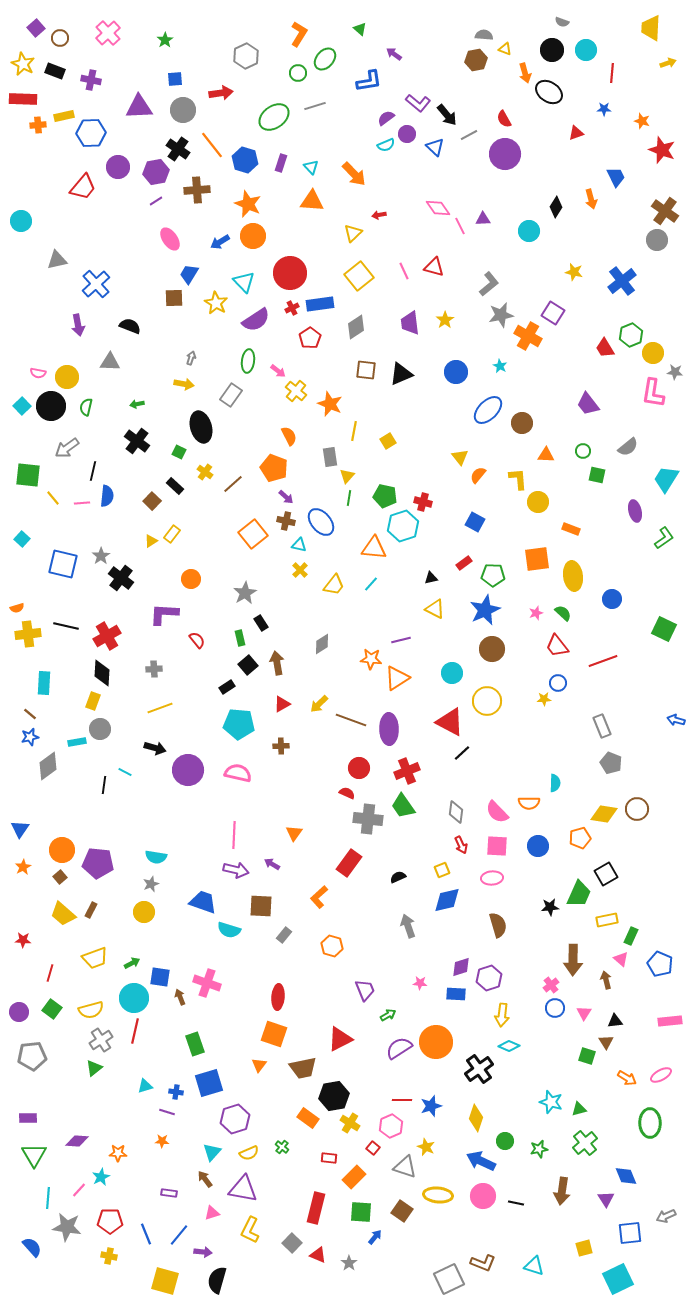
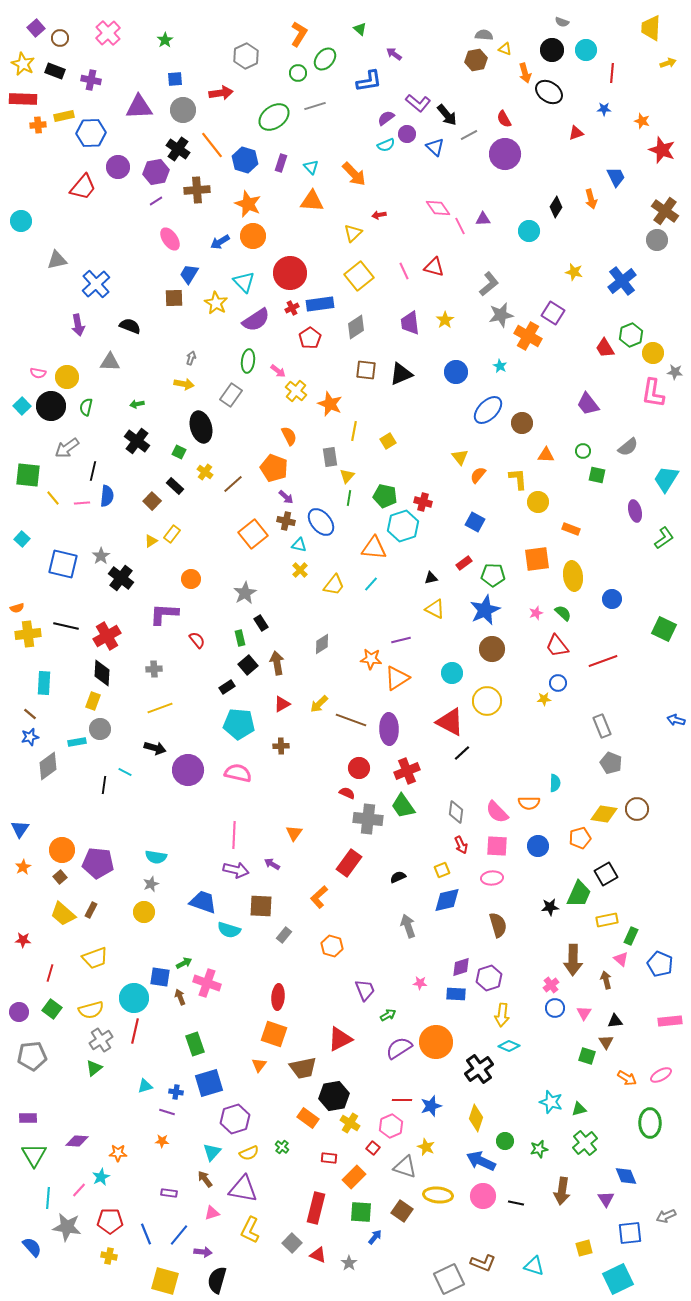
green arrow at (132, 963): moved 52 px right
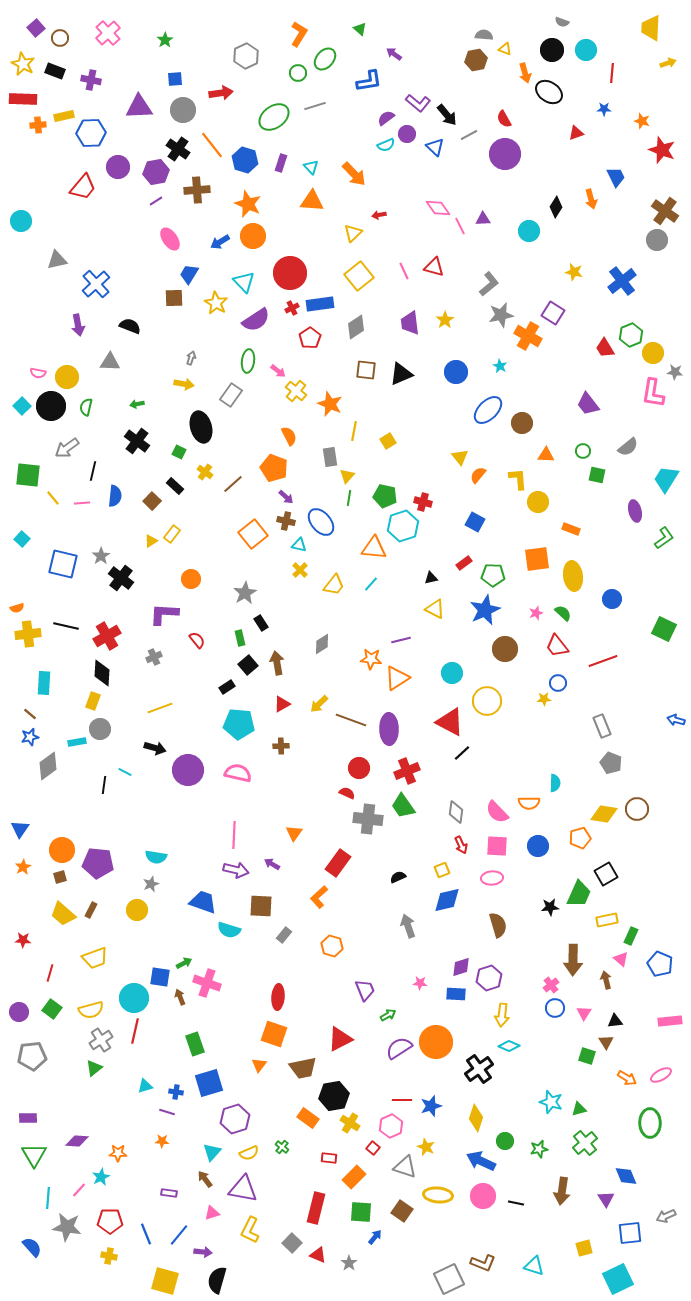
blue semicircle at (107, 496): moved 8 px right
brown circle at (492, 649): moved 13 px right
gray cross at (154, 669): moved 12 px up; rotated 21 degrees counterclockwise
red rectangle at (349, 863): moved 11 px left
brown square at (60, 877): rotated 24 degrees clockwise
yellow circle at (144, 912): moved 7 px left, 2 px up
